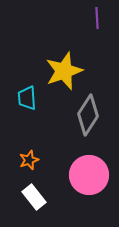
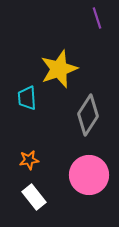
purple line: rotated 15 degrees counterclockwise
yellow star: moved 5 px left, 2 px up
orange star: rotated 12 degrees clockwise
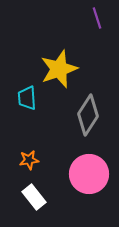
pink circle: moved 1 px up
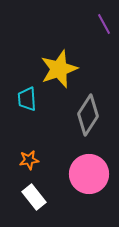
purple line: moved 7 px right, 6 px down; rotated 10 degrees counterclockwise
cyan trapezoid: moved 1 px down
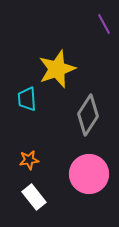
yellow star: moved 2 px left
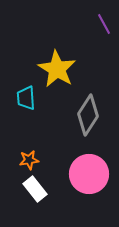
yellow star: rotated 21 degrees counterclockwise
cyan trapezoid: moved 1 px left, 1 px up
white rectangle: moved 1 px right, 8 px up
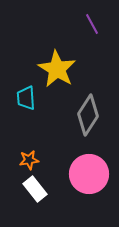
purple line: moved 12 px left
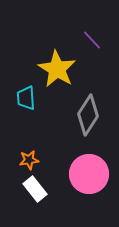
purple line: moved 16 px down; rotated 15 degrees counterclockwise
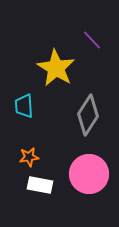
yellow star: moved 1 px left, 1 px up
cyan trapezoid: moved 2 px left, 8 px down
orange star: moved 3 px up
white rectangle: moved 5 px right, 4 px up; rotated 40 degrees counterclockwise
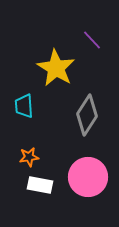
gray diamond: moved 1 px left
pink circle: moved 1 px left, 3 px down
